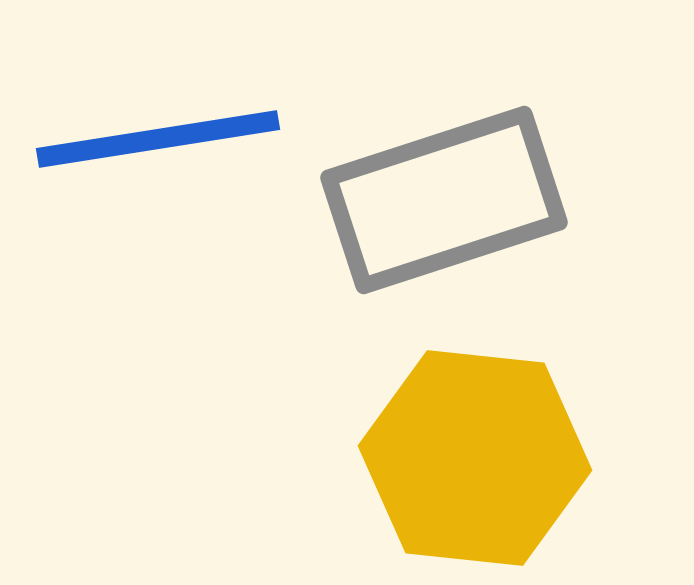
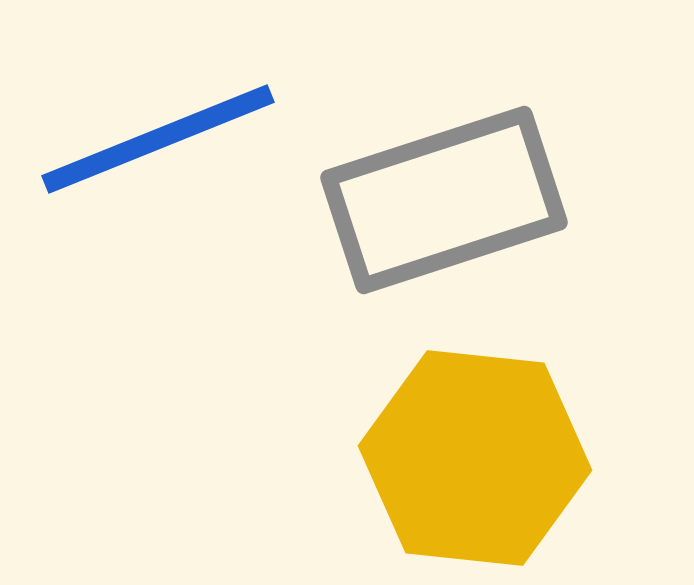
blue line: rotated 13 degrees counterclockwise
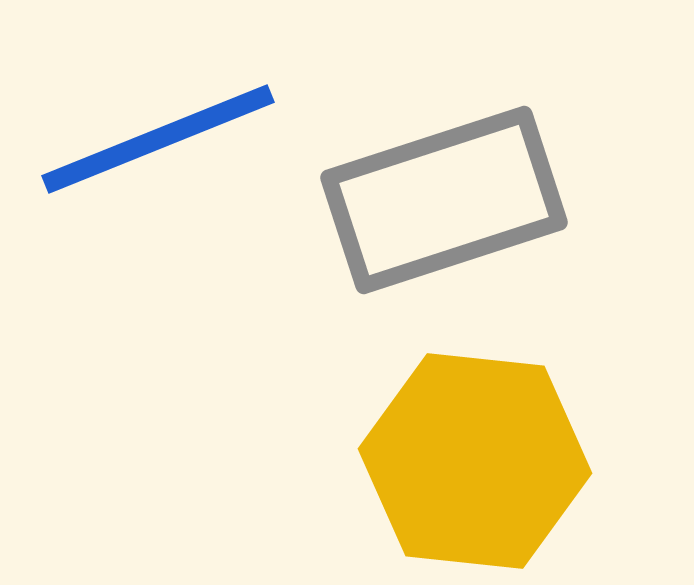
yellow hexagon: moved 3 px down
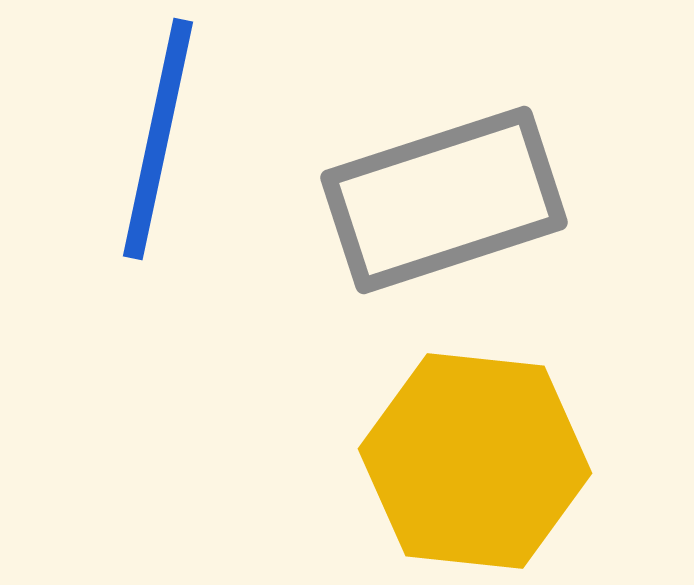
blue line: rotated 56 degrees counterclockwise
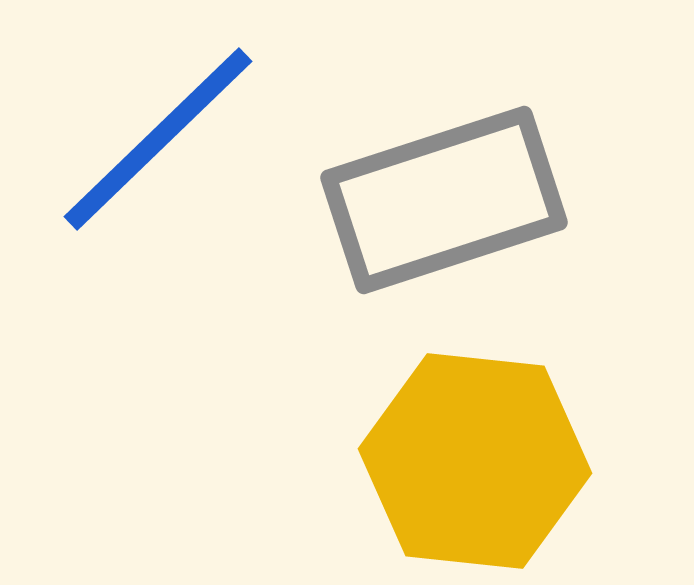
blue line: rotated 34 degrees clockwise
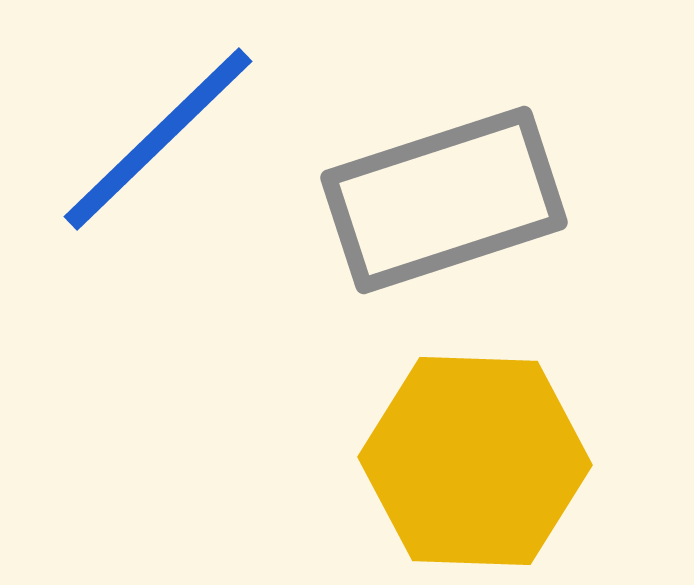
yellow hexagon: rotated 4 degrees counterclockwise
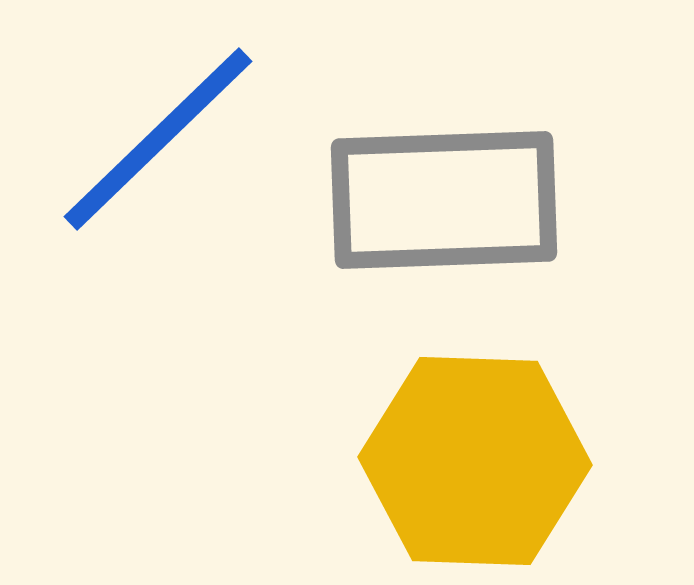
gray rectangle: rotated 16 degrees clockwise
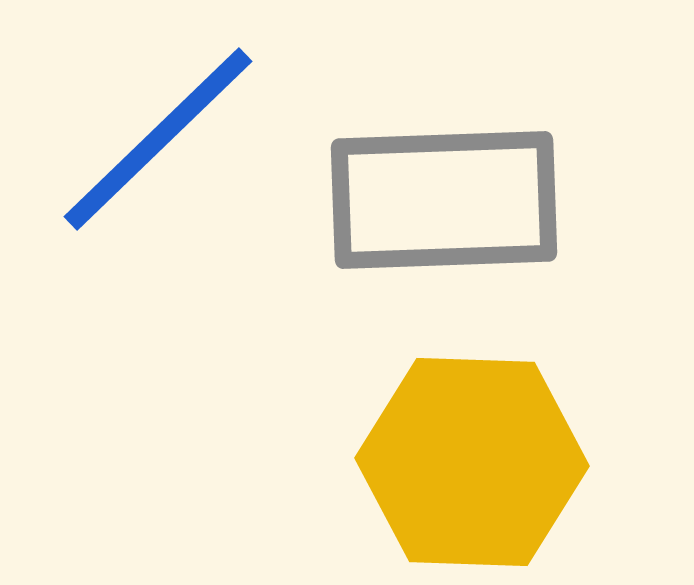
yellow hexagon: moved 3 px left, 1 px down
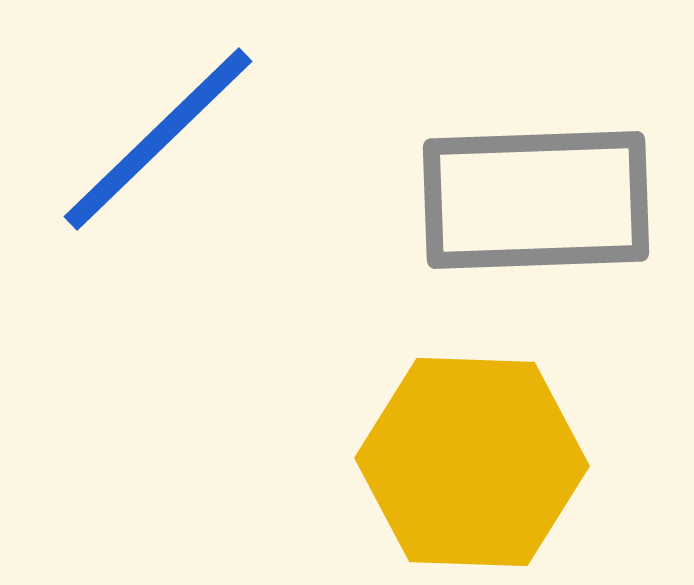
gray rectangle: moved 92 px right
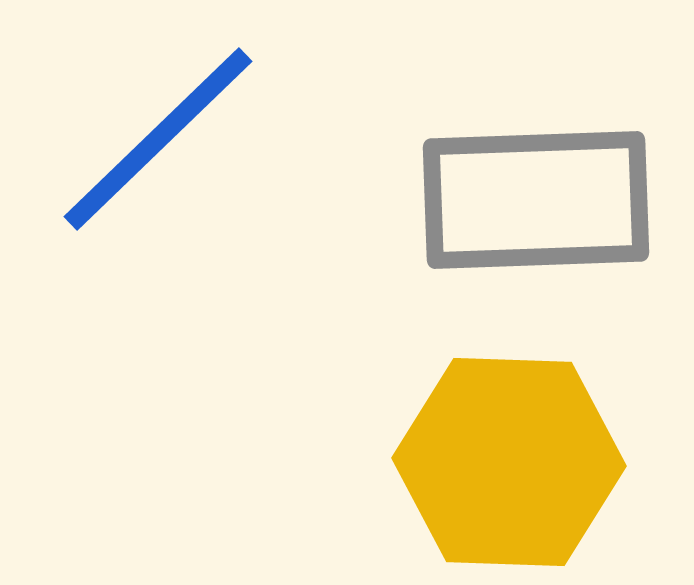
yellow hexagon: moved 37 px right
